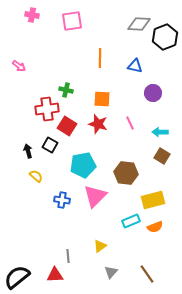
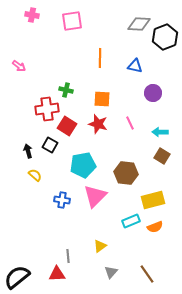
yellow semicircle: moved 1 px left, 1 px up
red triangle: moved 2 px right, 1 px up
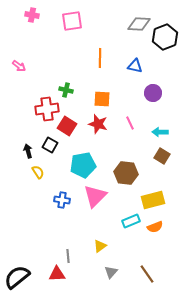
yellow semicircle: moved 3 px right, 3 px up; rotated 16 degrees clockwise
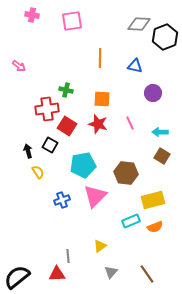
blue cross: rotated 28 degrees counterclockwise
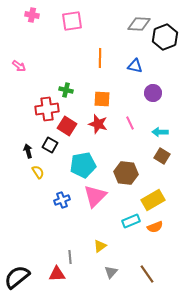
yellow rectangle: rotated 15 degrees counterclockwise
gray line: moved 2 px right, 1 px down
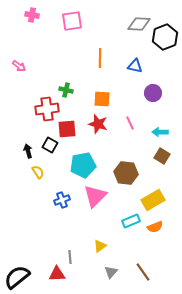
red square: moved 3 px down; rotated 36 degrees counterclockwise
brown line: moved 4 px left, 2 px up
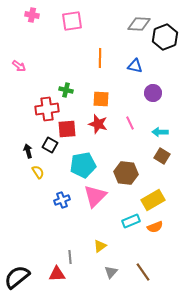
orange square: moved 1 px left
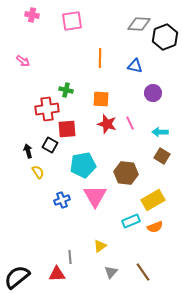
pink arrow: moved 4 px right, 5 px up
red star: moved 9 px right
pink triangle: rotated 15 degrees counterclockwise
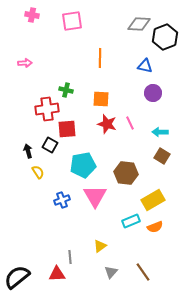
pink arrow: moved 2 px right, 2 px down; rotated 40 degrees counterclockwise
blue triangle: moved 10 px right
